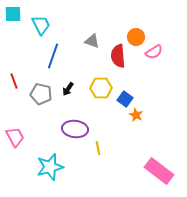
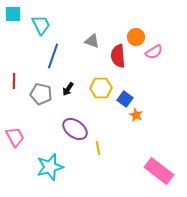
red line: rotated 21 degrees clockwise
purple ellipse: rotated 30 degrees clockwise
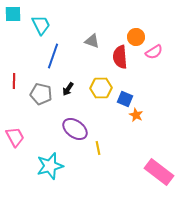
red semicircle: moved 2 px right, 1 px down
blue square: rotated 14 degrees counterclockwise
cyan star: moved 1 px up
pink rectangle: moved 1 px down
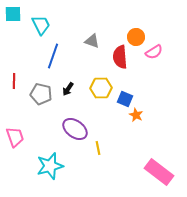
pink trapezoid: rotated 10 degrees clockwise
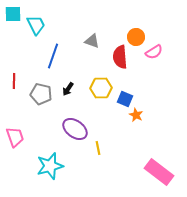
cyan trapezoid: moved 5 px left
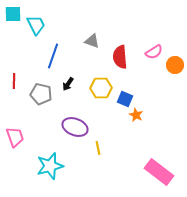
orange circle: moved 39 px right, 28 px down
black arrow: moved 5 px up
purple ellipse: moved 2 px up; rotated 15 degrees counterclockwise
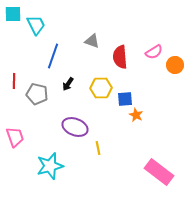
gray pentagon: moved 4 px left
blue square: rotated 28 degrees counterclockwise
